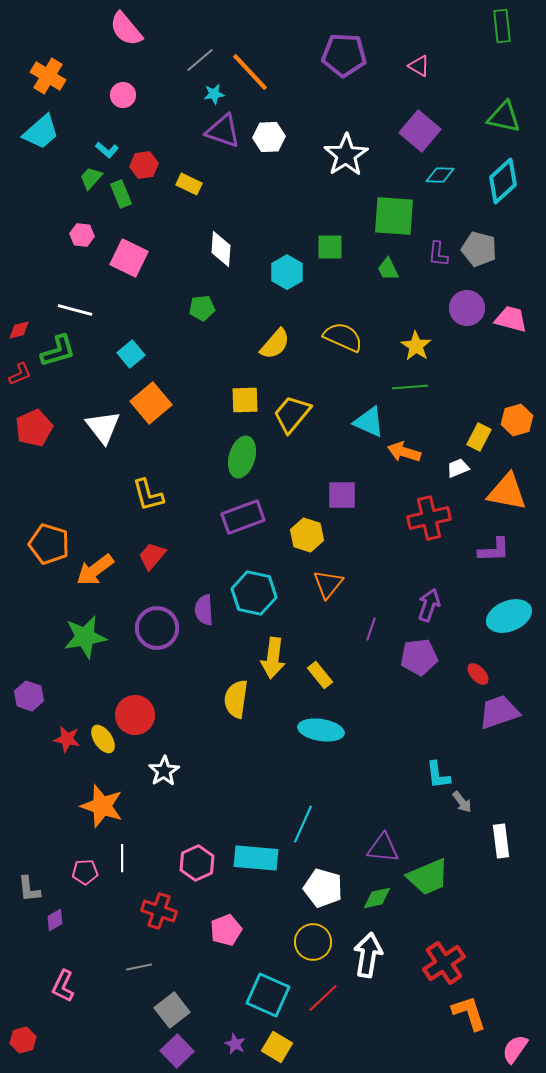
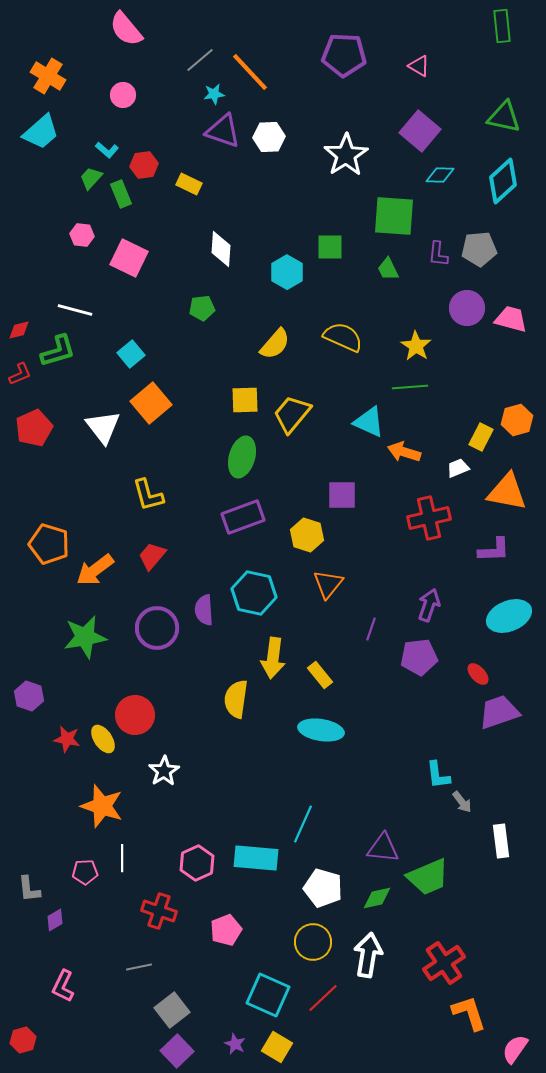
gray pentagon at (479, 249): rotated 20 degrees counterclockwise
yellow rectangle at (479, 437): moved 2 px right
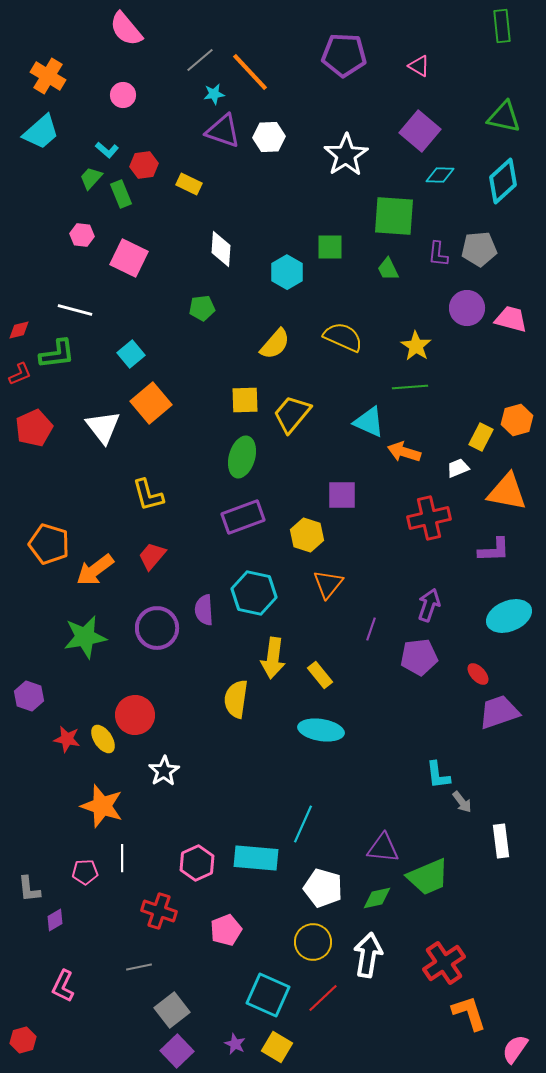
green L-shape at (58, 351): moved 1 px left, 3 px down; rotated 9 degrees clockwise
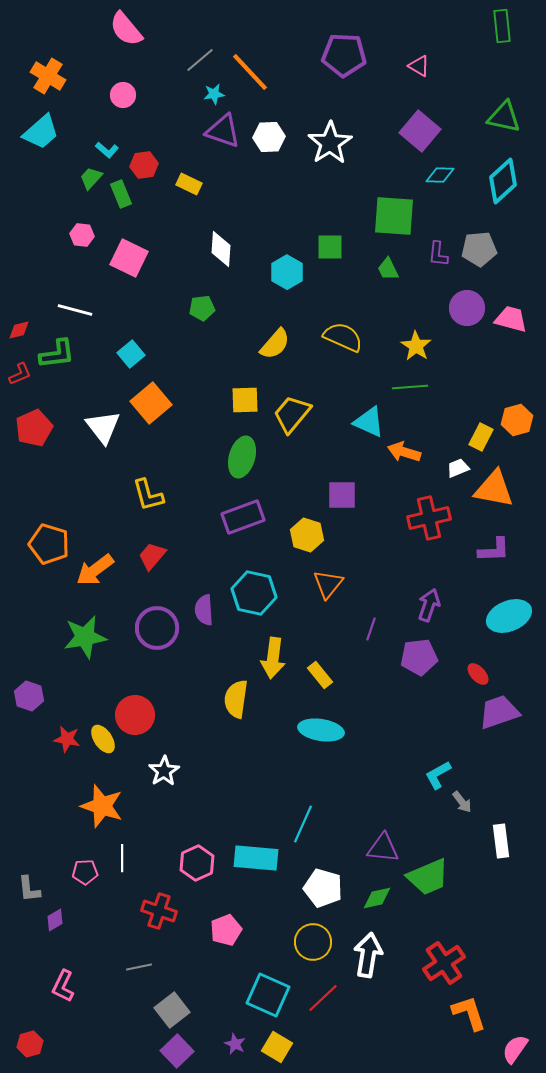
white star at (346, 155): moved 16 px left, 12 px up
orange triangle at (507, 492): moved 13 px left, 3 px up
cyan L-shape at (438, 775): rotated 68 degrees clockwise
red hexagon at (23, 1040): moved 7 px right, 4 px down
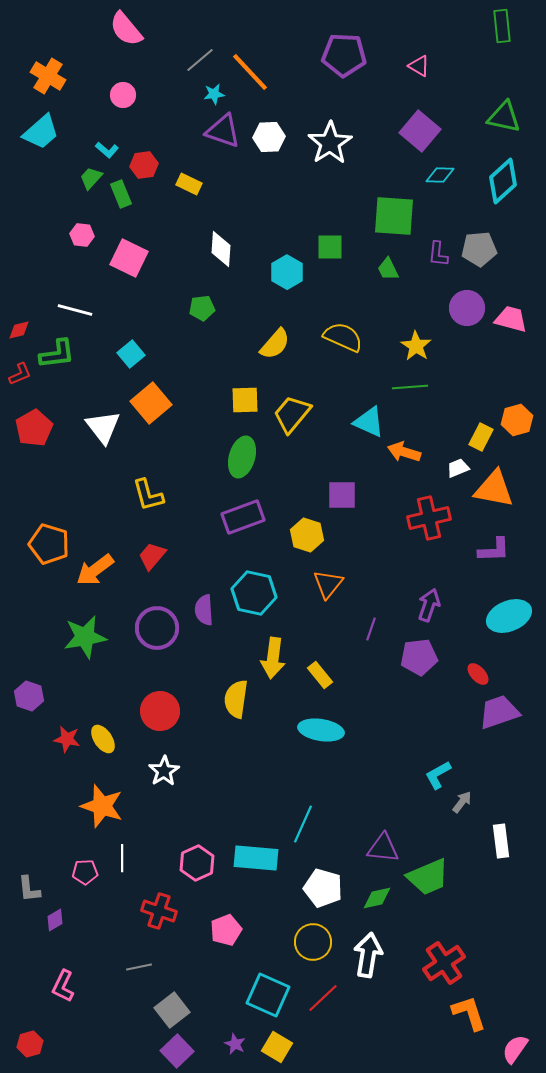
red pentagon at (34, 428): rotated 6 degrees counterclockwise
red circle at (135, 715): moved 25 px right, 4 px up
gray arrow at (462, 802): rotated 105 degrees counterclockwise
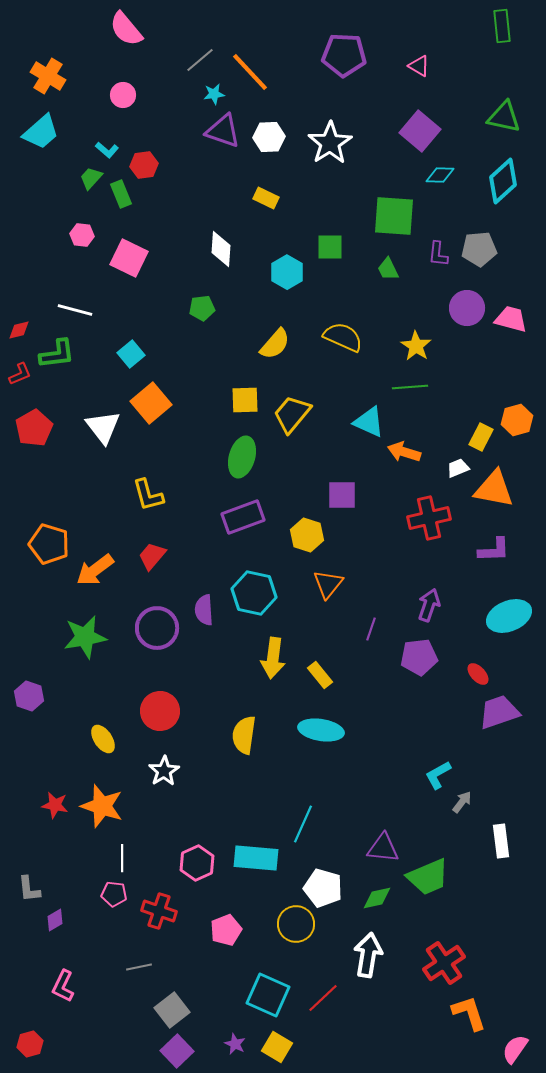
yellow rectangle at (189, 184): moved 77 px right, 14 px down
yellow semicircle at (236, 699): moved 8 px right, 36 px down
red star at (67, 739): moved 12 px left, 66 px down
pink pentagon at (85, 872): moved 29 px right, 22 px down; rotated 10 degrees clockwise
yellow circle at (313, 942): moved 17 px left, 18 px up
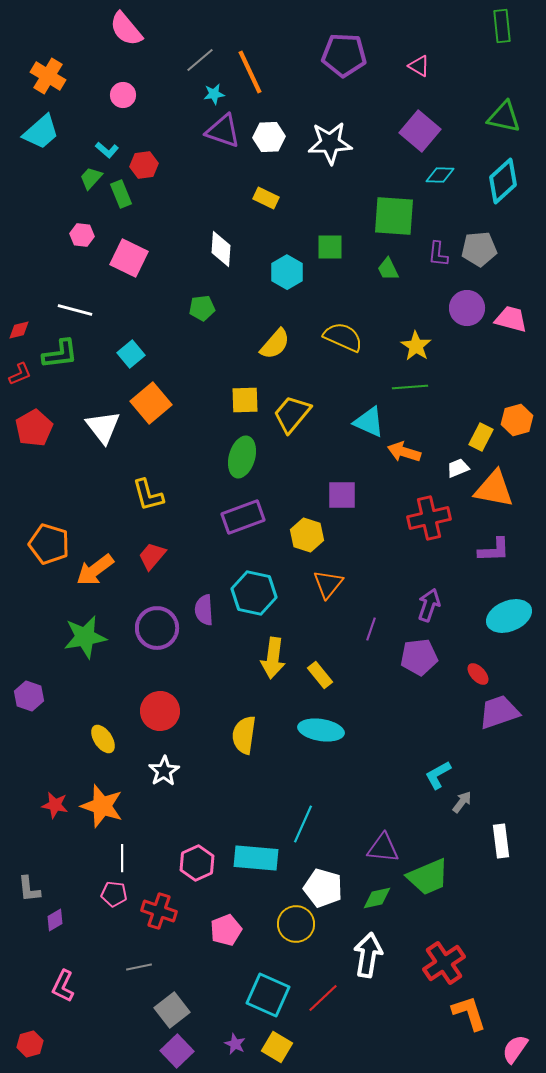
orange line at (250, 72): rotated 18 degrees clockwise
white star at (330, 143): rotated 30 degrees clockwise
green L-shape at (57, 354): moved 3 px right
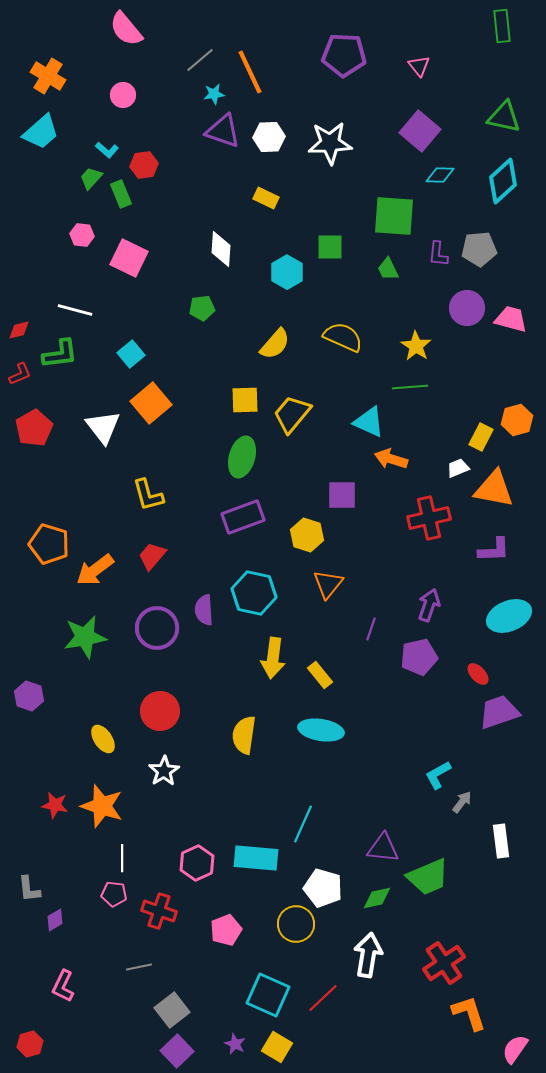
pink triangle at (419, 66): rotated 20 degrees clockwise
orange arrow at (404, 452): moved 13 px left, 7 px down
purple pentagon at (419, 657): rotated 6 degrees counterclockwise
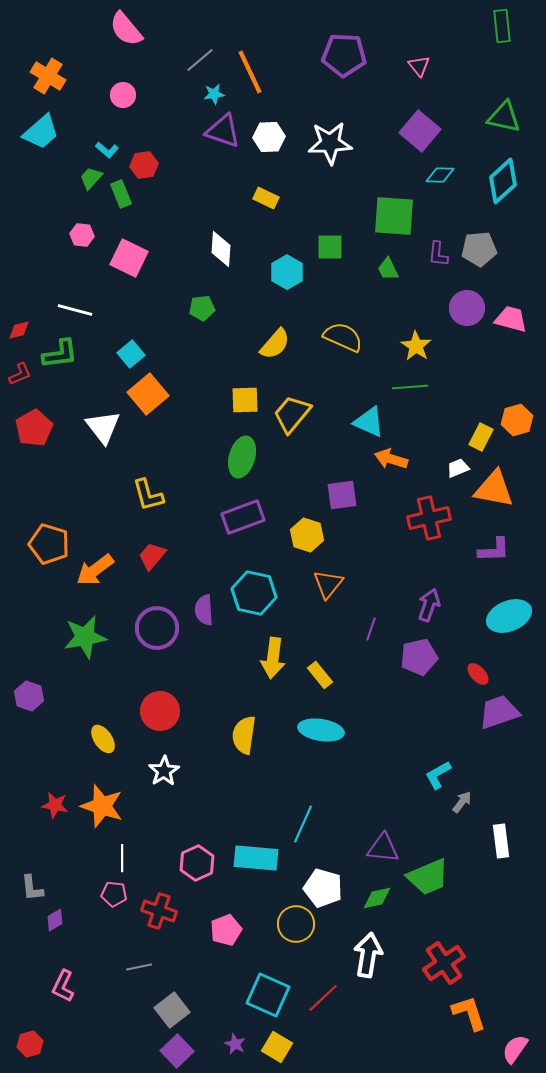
orange square at (151, 403): moved 3 px left, 9 px up
purple square at (342, 495): rotated 8 degrees counterclockwise
gray L-shape at (29, 889): moved 3 px right, 1 px up
